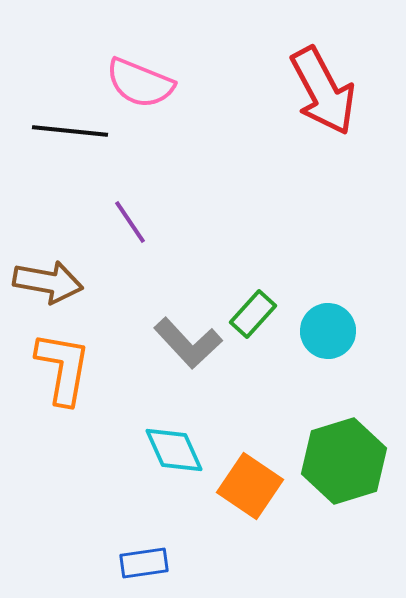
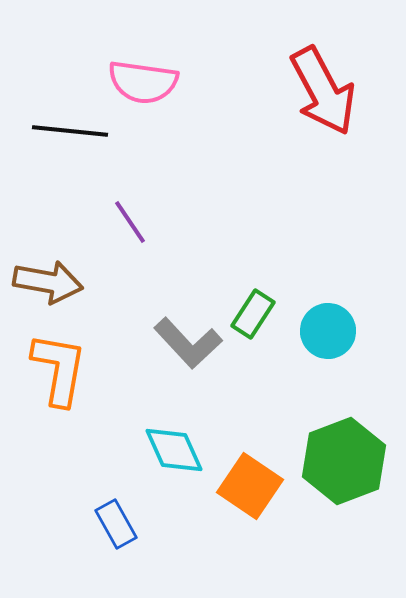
pink semicircle: moved 3 px right, 1 px up; rotated 14 degrees counterclockwise
green rectangle: rotated 9 degrees counterclockwise
orange L-shape: moved 4 px left, 1 px down
green hexagon: rotated 4 degrees counterclockwise
blue rectangle: moved 28 px left, 39 px up; rotated 69 degrees clockwise
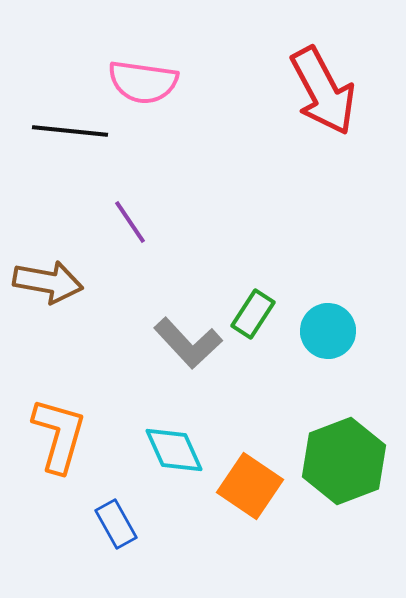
orange L-shape: moved 66 px down; rotated 6 degrees clockwise
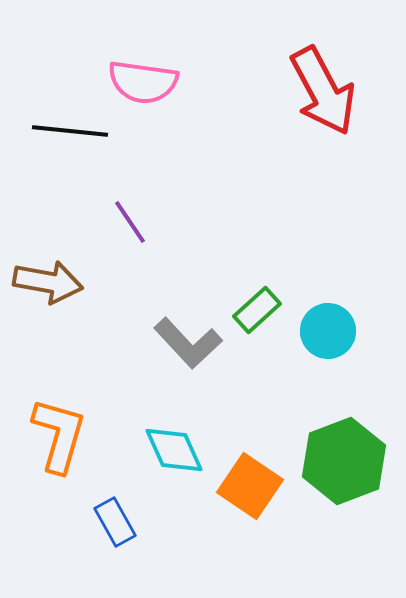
green rectangle: moved 4 px right, 4 px up; rotated 15 degrees clockwise
blue rectangle: moved 1 px left, 2 px up
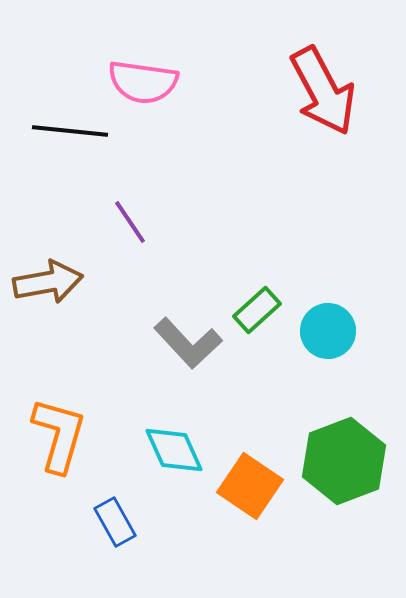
brown arrow: rotated 20 degrees counterclockwise
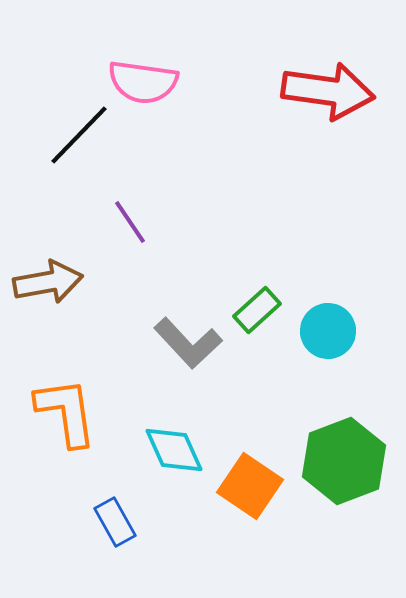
red arrow: moved 5 px right; rotated 54 degrees counterclockwise
black line: moved 9 px right, 4 px down; rotated 52 degrees counterclockwise
orange L-shape: moved 7 px right, 23 px up; rotated 24 degrees counterclockwise
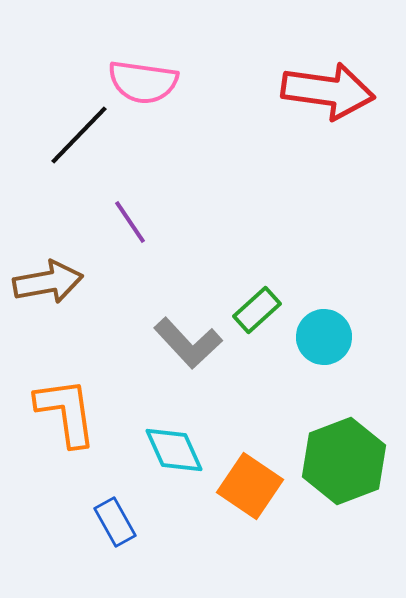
cyan circle: moved 4 px left, 6 px down
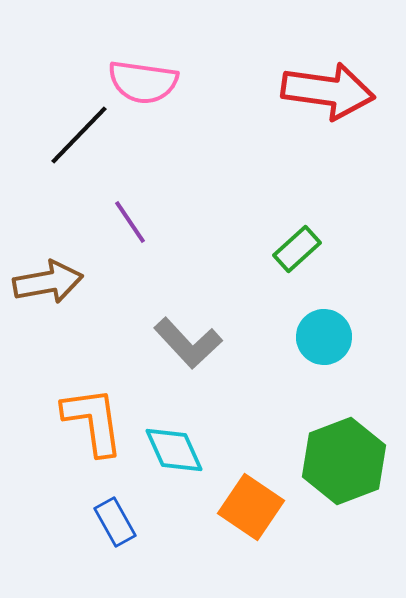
green rectangle: moved 40 px right, 61 px up
orange L-shape: moved 27 px right, 9 px down
orange square: moved 1 px right, 21 px down
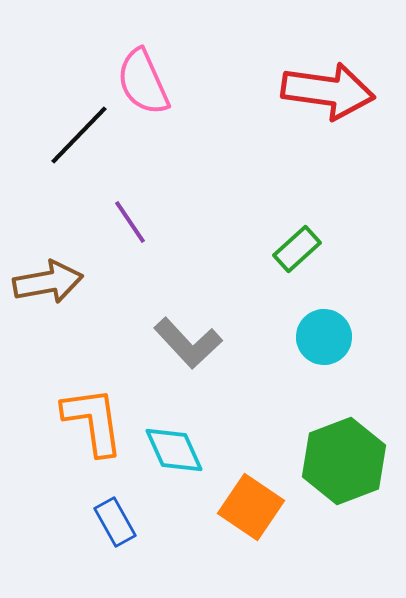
pink semicircle: rotated 58 degrees clockwise
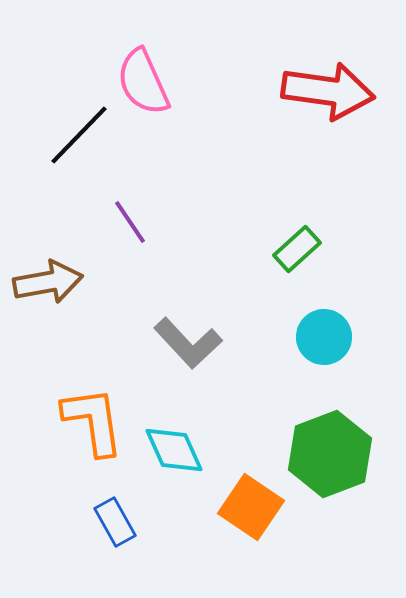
green hexagon: moved 14 px left, 7 px up
